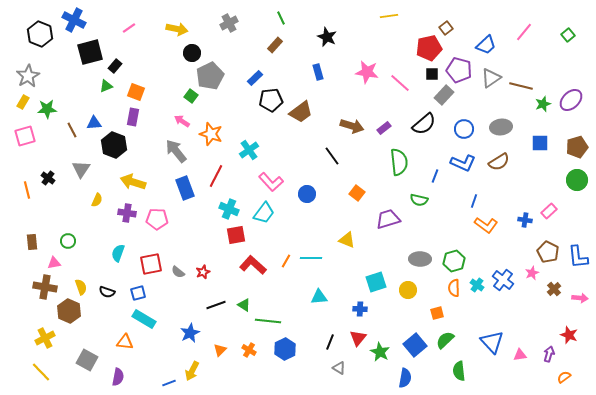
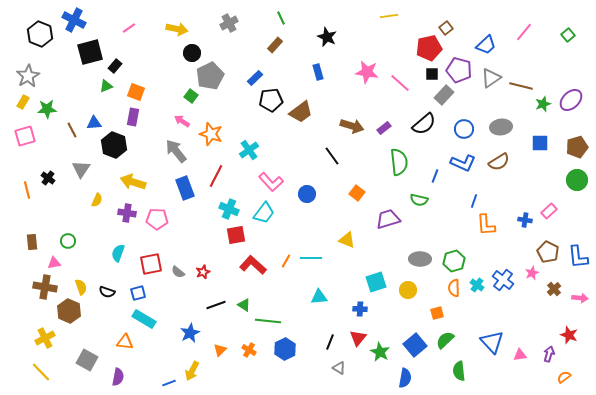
orange L-shape at (486, 225): rotated 50 degrees clockwise
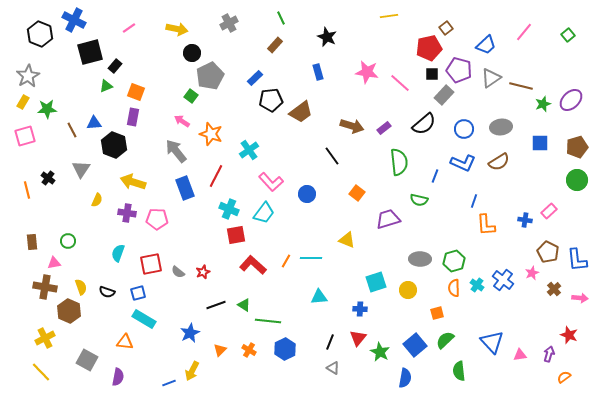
blue L-shape at (578, 257): moved 1 px left, 3 px down
gray triangle at (339, 368): moved 6 px left
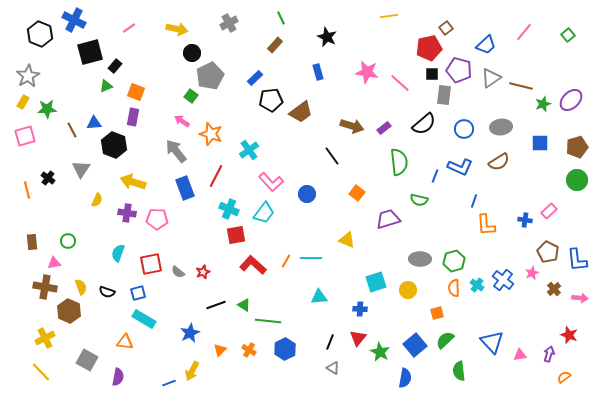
gray rectangle at (444, 95): rotated 36 degrees counterclockwise
blue L-shape at (463, 163): moved 3 px left, 4 px down
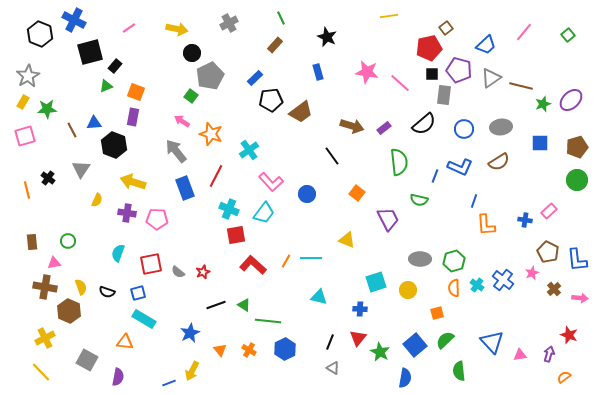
purple trapezoid at (388, 219): rotated 80 degrees clockwise
cyan triangle at (319, 297): rotated 18 degrees clockwise
orange triangle at (220, 350): rotated 24 degrees counterclockwise
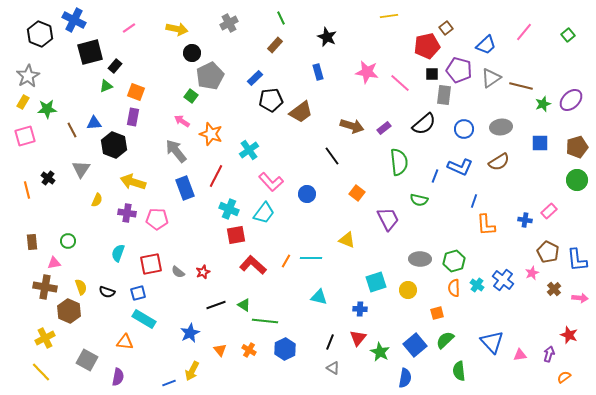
red pentagon at (429, 48): moved 2 px left, 2 px up
green line at (268, 321): moved 3 px left
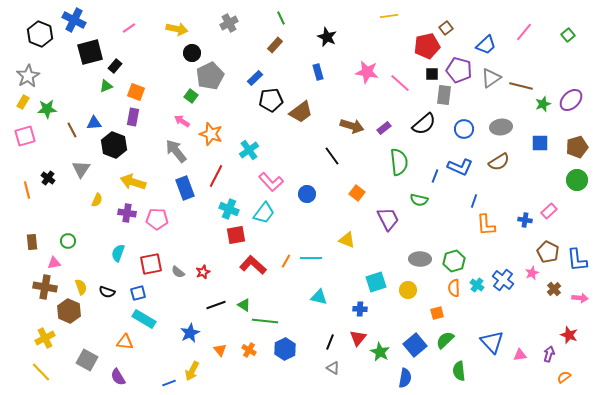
purple semicircle at (118, 377): rotated 138 degrees clockwise
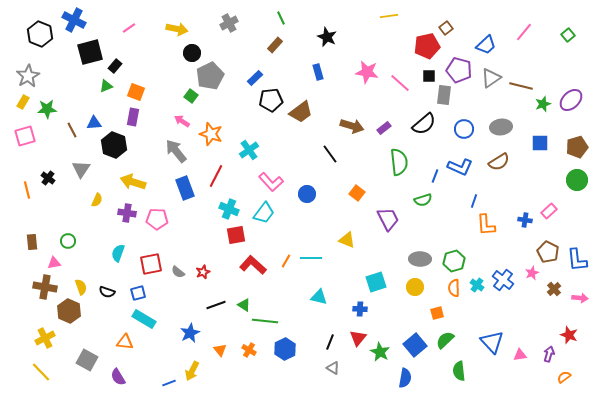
black square at (432, 74): moved 3 px left, 2 px down
black line at (332, 156): moved 2 px left, 2 px up
green semicircle at (419, 200): moved 4 px right; rotated 30 degrees counterclockwise
yellow circle at (408, 290): moved 7 px right, 3 px up
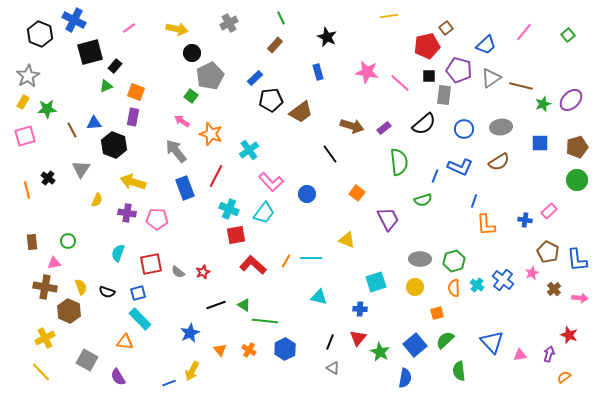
cyan rectangle at (144, 319): moved 4 px left; rotated 15 degrees clockwise
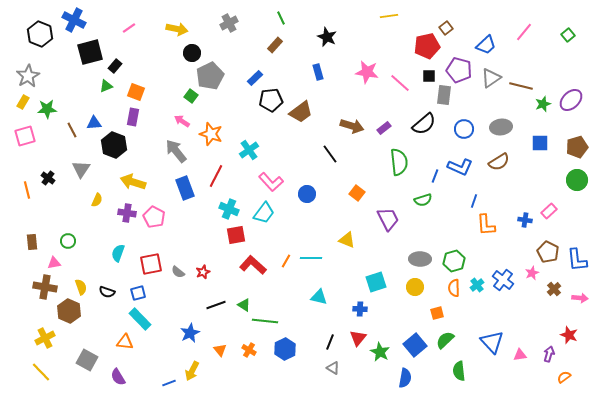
pink pentagon at (157, 219): moved 3 px left, 2 px up; rotated 25 degrees clockwise
cyan cross at (477, 285): rotated 16 degrees clockwise
